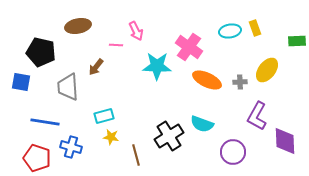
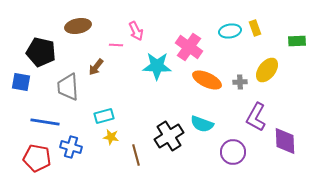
purple L-shape: moved 1 px left, 1 px down
red pentagon: rotated 8 degrees counterclockwise
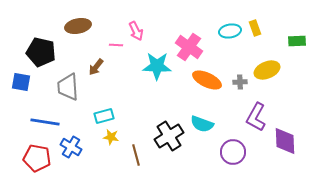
yellow ellipse: rotated 30 degrees clockwise
blue cross: rotated 15 degrees clockwise
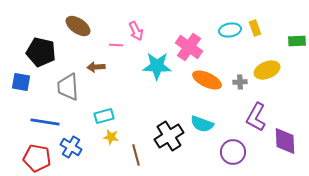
brown ellipse: rotated 45 degrees clockwise
cyan ellipse: moved 1 px up
brown arrow: rotated 48 degrees clockwise
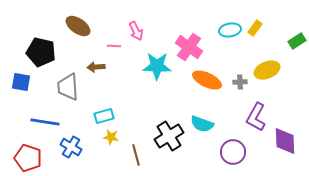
yellow rectangle: rotated 56 degrees clockwise
green rectangle: rotated 30 degrees counterclockwise
pink line: moved 2 px left, 1 px down
red pentagon: moved 9 px left; rotated 8 degrees clockwise
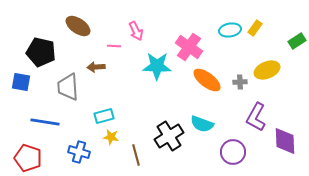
orange ellipse: rotated 12 degrees clockwise
blue cross: moved 8 px right, 5 px down; rotated 15 degrees counterclockwise
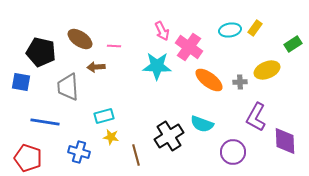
brown ellipse: moved 2 px right, 13 px down
pink arrow: moved 26 px right
green rectangle: moved 4 px left, 3 px down
orange ellipse: moved 2 px right
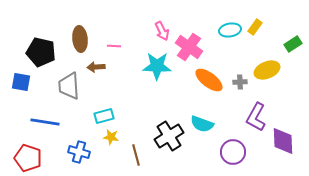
yellow rectangle: moved 1 px up
brown ellipse: rotated 50 degrees clockwise
gray trapezoid: moved 1 px right, 1 px up
purple diamond: moved 2 px left
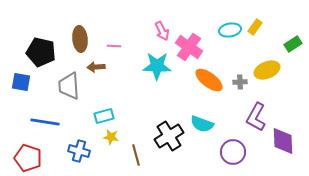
blue cross: moved 1 px up
